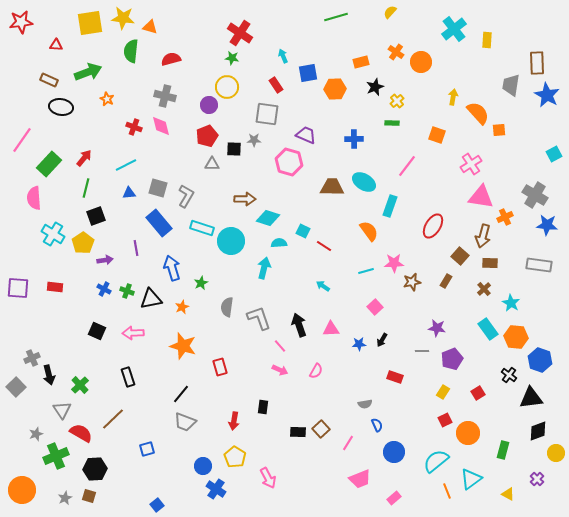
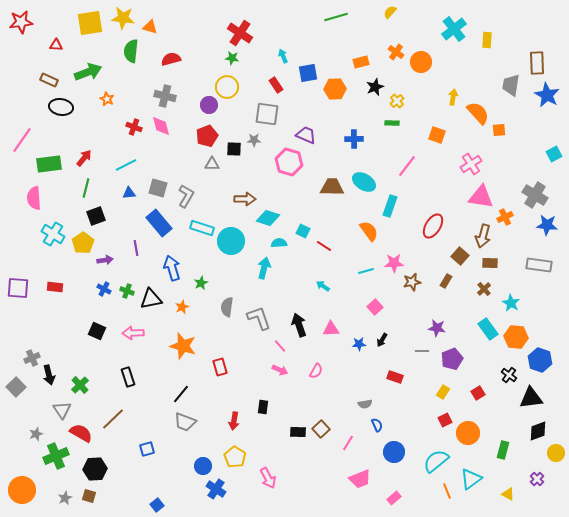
green rectangle at (49, 164): rotated 40 degrees clockwise
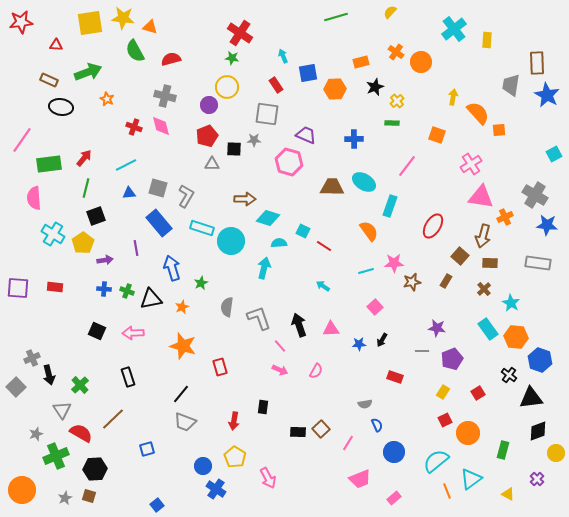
green semicircle at (131, 51): moved 4 px right; rotated 35 degrees counterclockwise
gray rectangle at (539, 265): moved 1 px left, 2 px up
blue cross at (104, 289): rotated 24 degrees counterclockwise
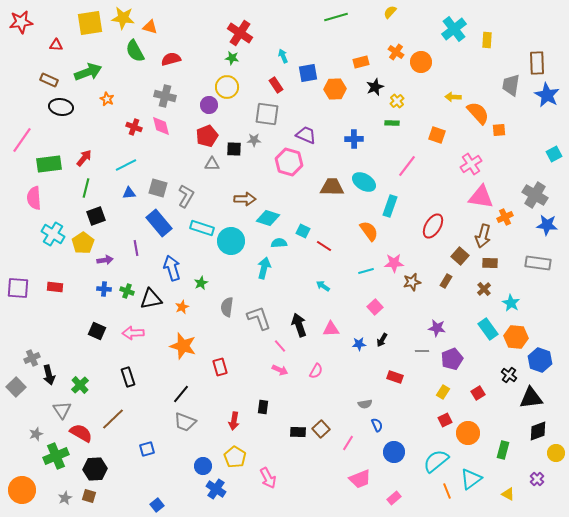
yellow arrow at (453, 97): rotated 98 degrees counterclockwise
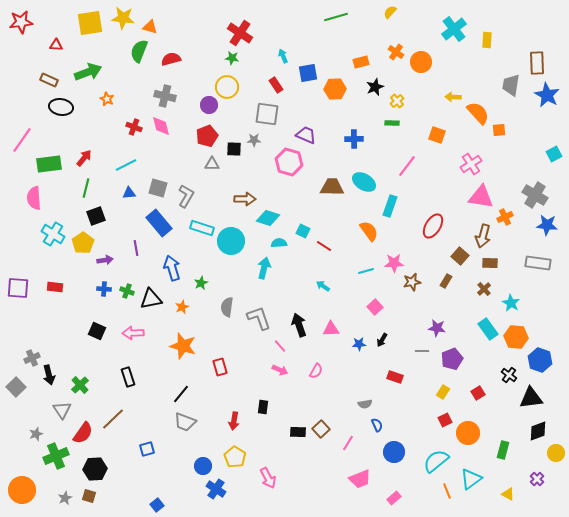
green semicircle at (135, 51): moved 4 px right; rotated 50 degrees clockwise
red semicircle at (81, 433): moved 2 px right; rotated 95 degrees clockwise
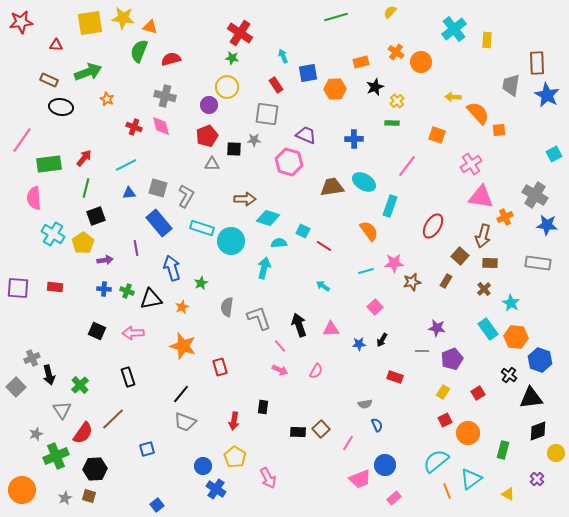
brown trapezoid at (332, 187): rotated 10 degrees counterclockwise
blue circle at (394, 452): moved 9 px left, 13 px down
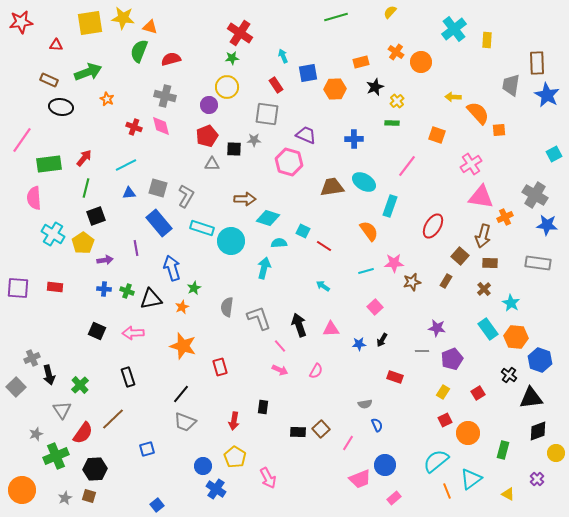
green star at (232, 58): rotated 16 degrees counterclockwise
green star at (201, 283): moved 7 px left, 5 px down
